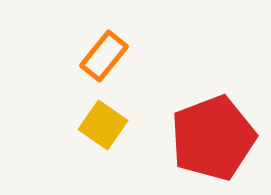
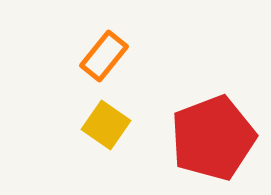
yellow square: moved 3 px right
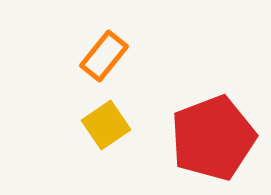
yellow square: rotated 21 degrees clockwise
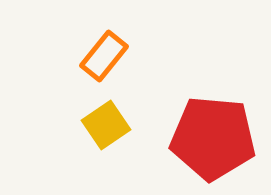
red pentagon: rotated 26 degrees clockwise
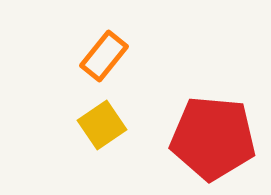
yellow square: moved 4 px left
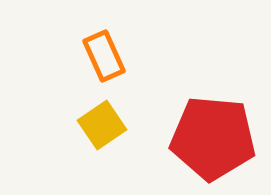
orange rectangle: rotated 63 degrees counterclockwise
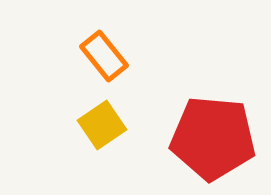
orange rectangle: rotated 15 degrees counterclockwise
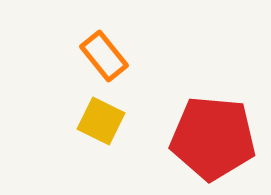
yellow square: moved 1 px left, 4 px up; rotated 30 degrees counterclockwise
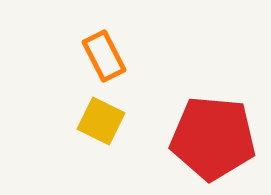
orange rectangle: rotated 12 degrees clockwise
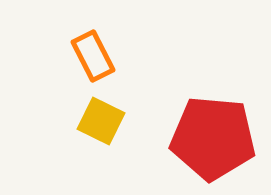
orange rectangle: moved 11 px left
